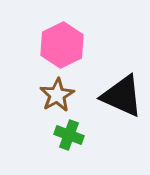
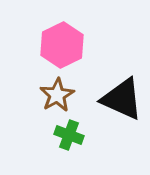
black triangle: moved 3 px down
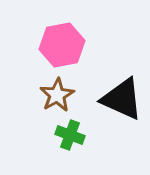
pink hexagon: rotated 15 degrees clockwise
green cross: moved 1 px right
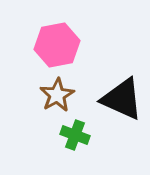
pink hexagon: moved 5 px left
green cross: moved 5 px right
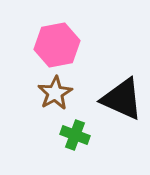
brown star: moved 2 px left, 2 px up
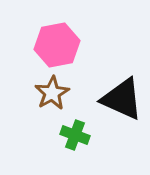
brown star: moved 3 px left
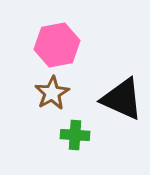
green cross: rotated 16 degrees counterclockwise
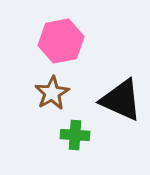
pink hexagon: moved 4 px right, 4 px up
black triangle: moved 1 px left, 1 px down
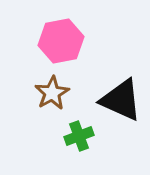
green cross: moved 4 px right, 1 px down; rotated 24 degrees counterclockwise
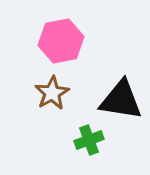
black triangle: rotated 15 degrees counterclockwise
green cross: moved 10 px right, 4 px down
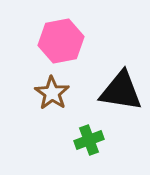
brown star: rotated 8 degrees counterclockwise
black triangle: moved 9 px up
